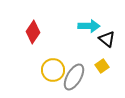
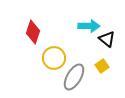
red diamond: rotated 15 degrees counterclockwise
yellow circle: moved 1 px right, 12 px up
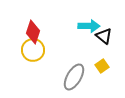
black triangle: moved 3 px left, 3 px up
yellow circle: moved 21 px left, 8 px up
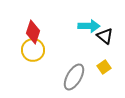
black triangle: moved 1 px right
yellow square: moved 2 px right, 1 px down
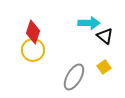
cyan arrow: moved 3 px up
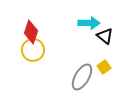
red diamond: moved 2 px left
gray ellipse: moved 8 px right
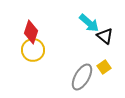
cyan arrow: rotated 40 degrees clockwise
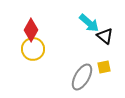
red diamond: moved 2 px up; rotated 10 degrees clockwise
yellow circle: moved 1 px up
yellow square: rotated 24 degrees clockwise
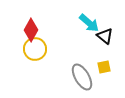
yellow circle: moved 2 px right
gray ellipse: rotated 60 degrees counterclockwise
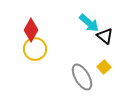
yellow square: rotated 32 degrees counterclockwise
